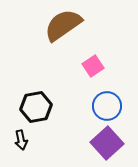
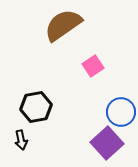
blue circle: moved 14 px right, 6 px down
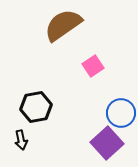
blue circle: moved 1 px down
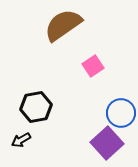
black arrow: rotated 72 degrees clockwise
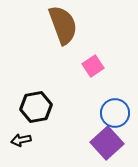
brown semicircle: rotated 105 degrees clockwise
blue circle: moved 6 px left
black arrow: rotated 18 degrees clockwise
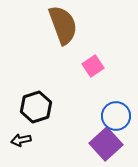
black hexagon: rotated 8 degrees counterclockwise
blue circle: moved 1 px right, 3 px down
purple square: moved 1 px left, 1 px down
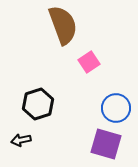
pink square: moved 4 px left, 4 px up
black hexagon: moved 2 px right, 3 px up
blue circle: moved 8 px up
purple square: rotated 32 degrees counterclockwise
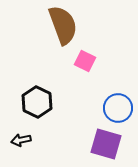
pink square: moved 4 px left, 1 px up; rotated 30 degrees counterclockwise
black hexagon: moved 1 px left, 2 px up; rotated 16 degrees counterclockwise
blue circle: moved 2 px right
